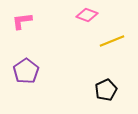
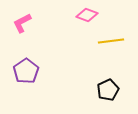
pink L-shape: moved 2 px down; rotated 20 degrees counterclockwise
yellow line: moved 1 px left; rotated 15 degrees clockwise
black pentagon: moved 2 px right
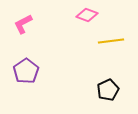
pink L-shape: moved 1 px right, 1 px down
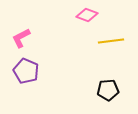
pink L-shape: moved 2 px left, 14 px down
purple pentagon: rotated 15 degrees counterclockwise
black pentagon: rotated 20 degrees clockwise
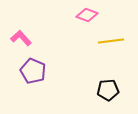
pink L-shape: rotated 75 degrees clockwise
purple pentagon: moved 7 px right
